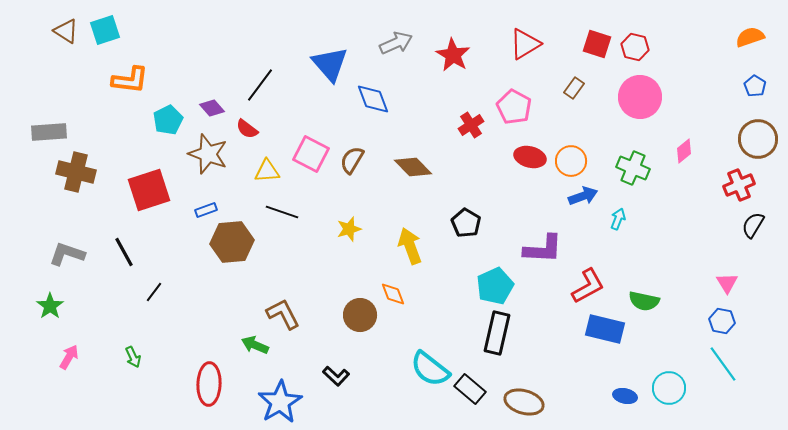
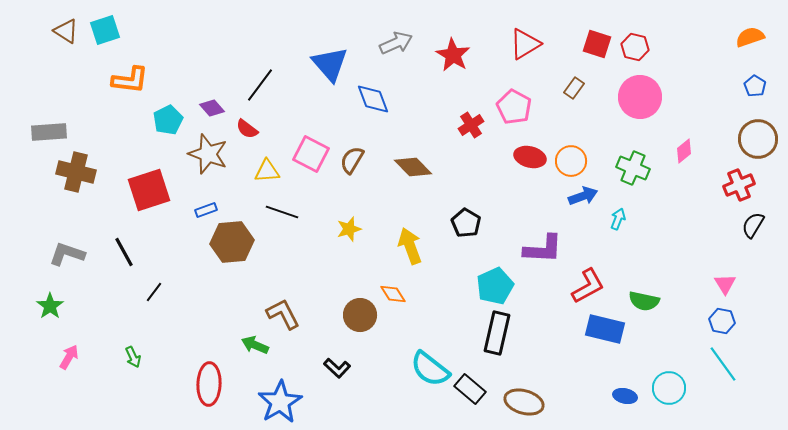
pink triangle at (727, 283): moved 2 px left, 1 px down
orange diamond at (393, 294): rotated 12 degrees counterclockwise
black L-shape at (336, 376): moved 1 px right, 8 px up
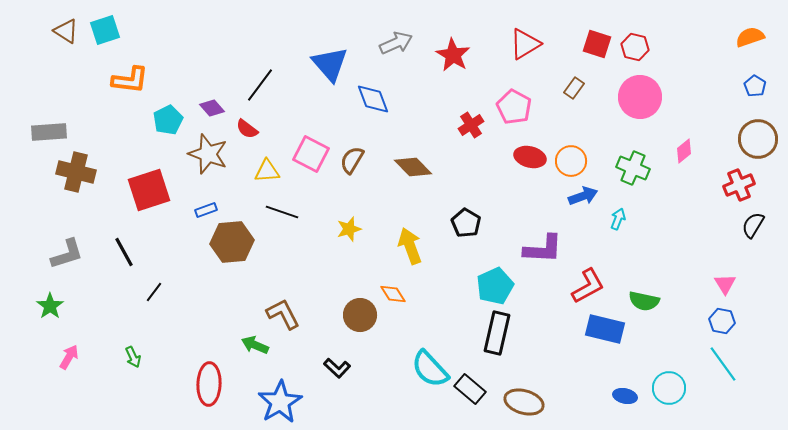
gray L-shape at (67, 254): rotated 144 degrees clockwise
cyan semicircle at (430, 369): rotated 9 degrees clockwise
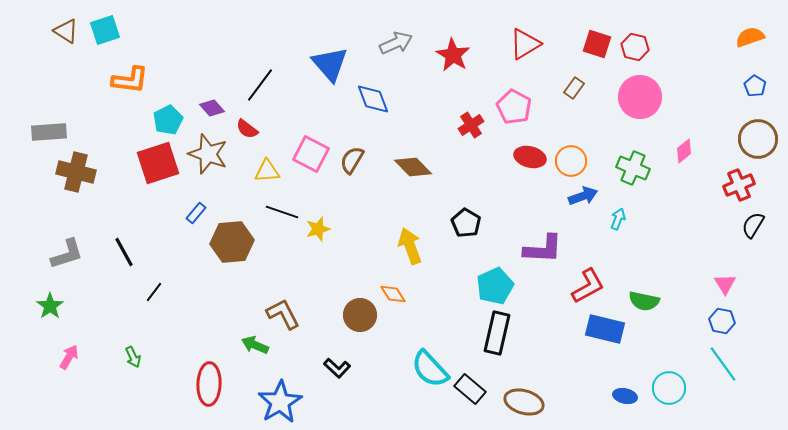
red square at (149, 190): moved 9 px right, 27 px up
blue rectangle at (206, 210): moved 10 px left, 3 px down; rotated 30 degrees counterclockwise
yellow star at (349, 229): moved 31 px left
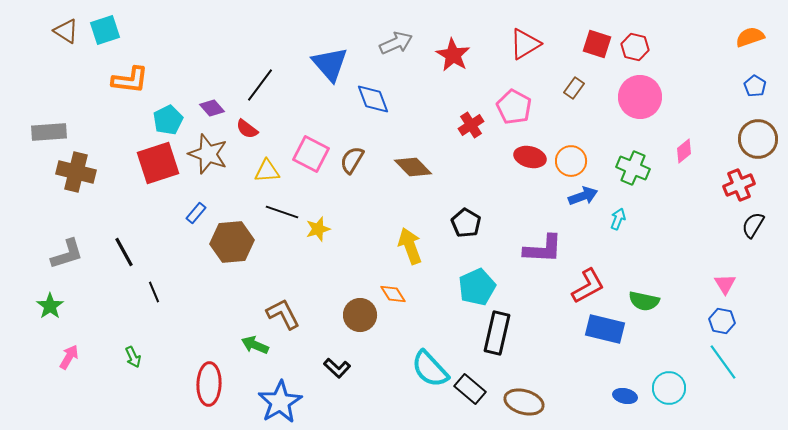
cyan pentagon at (495, 286): moved 18 px left, 1 px down
black line at (154, 292): rotated 60 degrees counterclockwise
cyan line at (723, 364): moved 2 px up
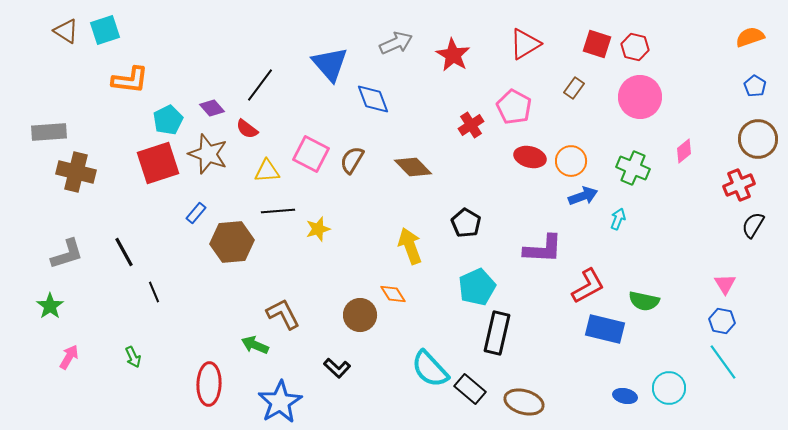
black line at (282, 212): moved 4 px left, 1 px up; rotated 24 degrees counterclockwise
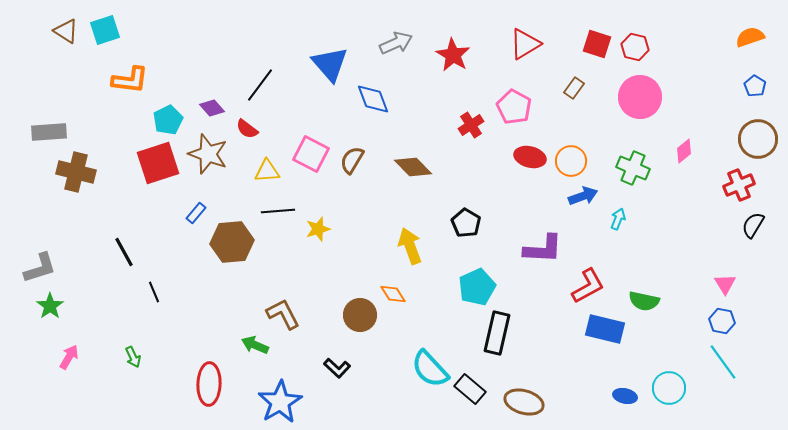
gray L-shape at (67, 254): moved 27 px left, 14 px down
